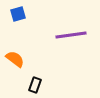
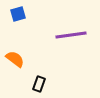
black rectangle: moved 4 px right, 1 px up
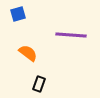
purple line: rotated 12 degrees clockwise
orange semicircle: moved 13 px right, 6 px up
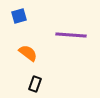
blue square: moved 1 px right, 2 px down
black rectangle: moved 4 px left
